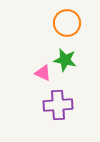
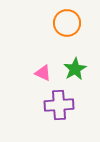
green star: moved 10 px right, 9 px down; rotated 30 degrees clockwise
purple cross: moved 1 px right
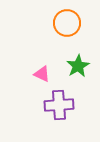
green star: moved 3 px right, 3 px up
pink triangle: moved 1 px left, 1 px down
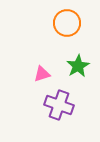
pink triangle: rotated 42 degrees counterclockwise
purple cross: rotated 24 degrees clockwise
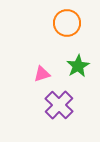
purple cross: rotated 24 degrees clockwise
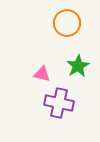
pink triangle: rotated 30 degrees clockwise
purple cross: moved 2 px up; rotated 32 degrees counterclockwise
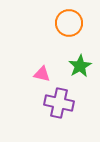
orange circle: moved 2 px right
green star: moved 2 px right
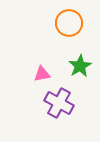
pink triangle: rotated 24 degrees counterclockwise
purple cross: rotated 16 degrees clockwise
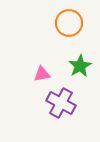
purple cross: moved 2 px right
